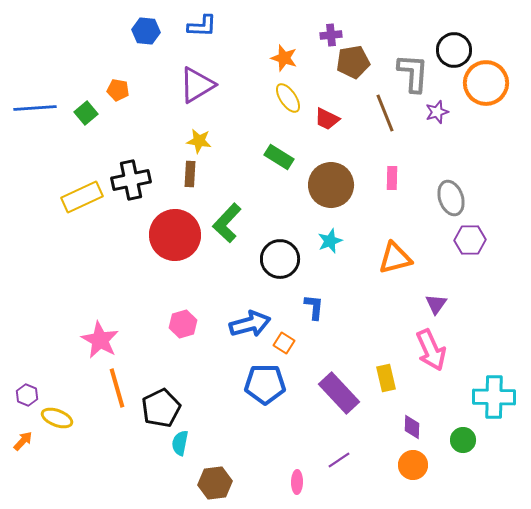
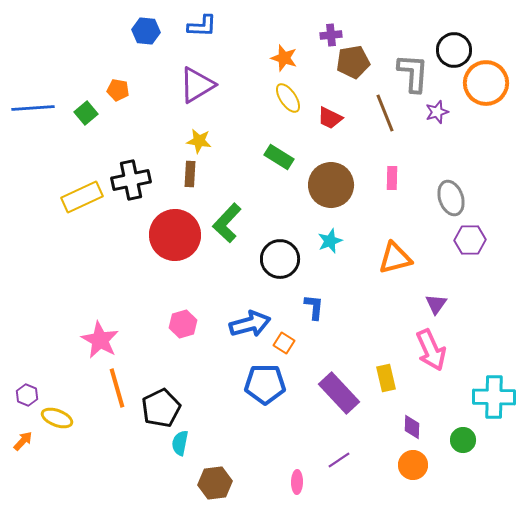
blue line at (35, 108): moved 2 px left
red trapezoid at (327, 119): moved 3 px right, 1 px up
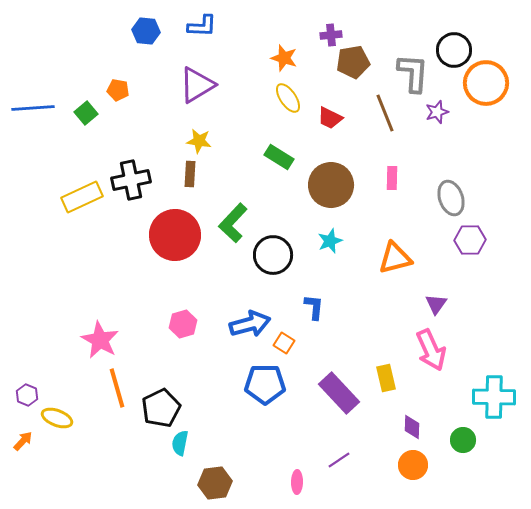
green L-shape at (227, 223): moved 6 px right
black circle at (280, 259): moved 7 px left, 4 px up
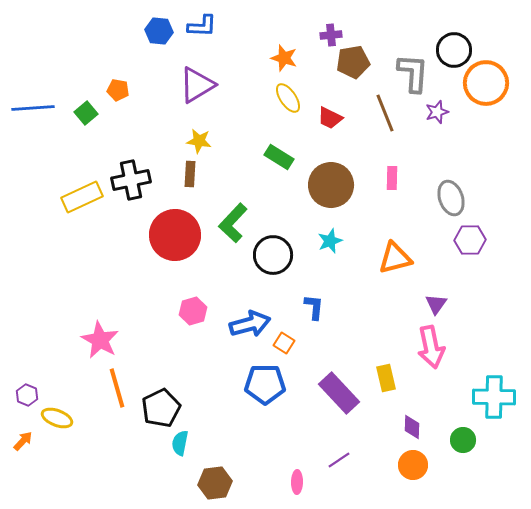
blue hexagon at (146, 31): moved 13 px right
pink hexagon at (183, 324): moved 10 px right, 13 px up
pink arrow at (431, 350): moved 3 px up; rotated 12 degrees clockwise
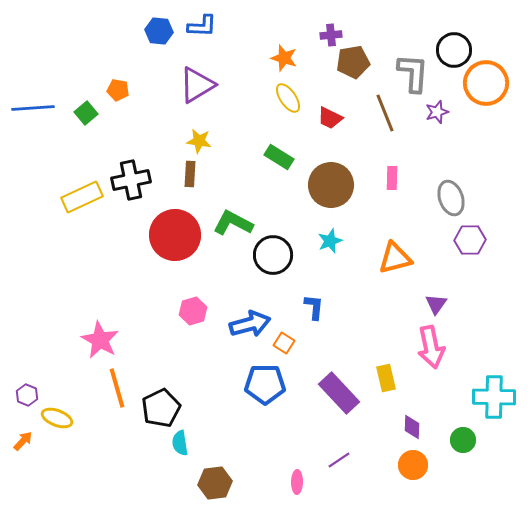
green L-shape at (233, 223): rotated 75 degrees clockwise
cyan semicircle at (180, 443): rotated 20 degrees counterclockwise
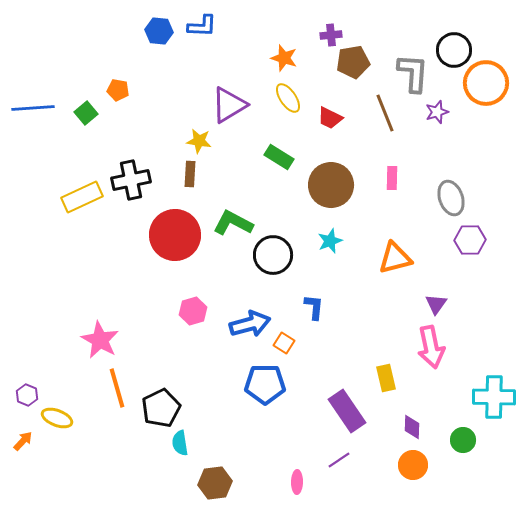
purple triangle at (197, 85): moved 32 px right, 20 px down
purple rectangle at (339, 393): moved 8 px right, 18 px down; rotated 9 degrees clockwise
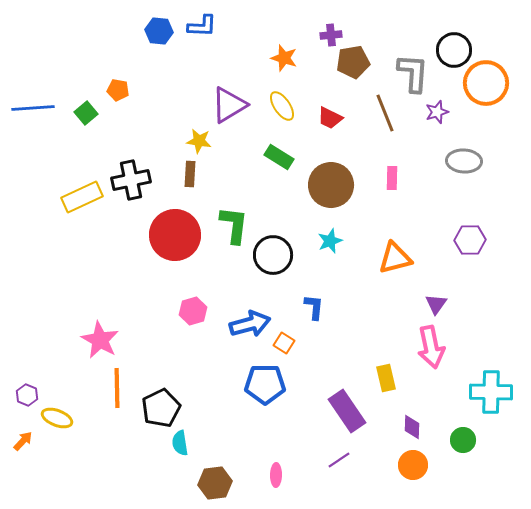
yellow ellipse at (288, 98): moved 6 px left, 8 px down
gray ellipse at (451, 198): moved 13 px right, 37 px up; rotated 68 degrees counterclockwise
green L-shape at (233, 223): moved 1 px right, 2 px down; rotated 69 degrees clockwise
orange line at (117, 388): rotated 15 degrees clockwise
cyan cross at (494, 397): moved 3 px left, 5 px up
pink ellipse at (297, 482): moved 21 px left, 7 px up
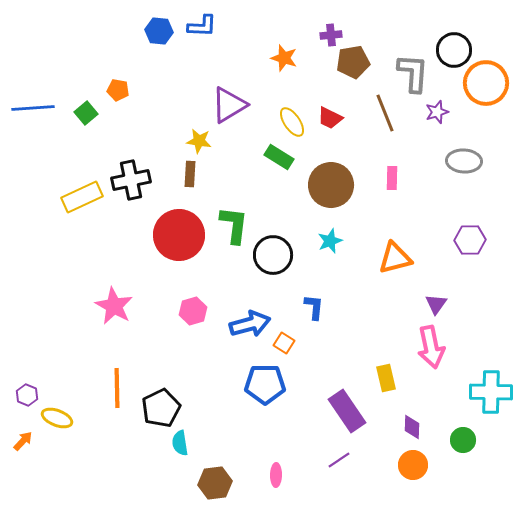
yellow ellipse at (282, 106): moved 10 px right, 16 px down
red circle at (175, 235): moved 4 px right
pink star at (100, 340): moved 14 px right, 34 px up
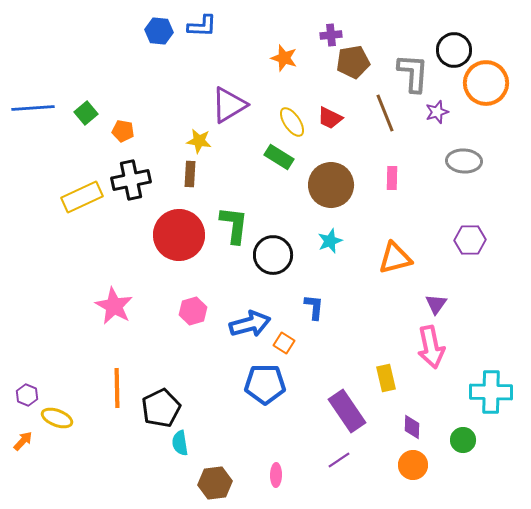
orange pentagon at (118, 90): moved 5 px right, 41 px down
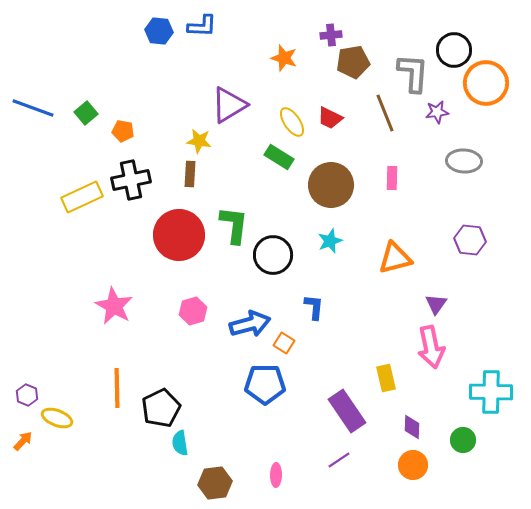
blue line at (33, 108): rotated 24 degrees clockwise
purple star at (437, 112): rotated 10 degrees clockwise
purple hexagon at (470, 240): rotated 8 degrees clockwise
